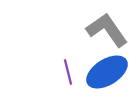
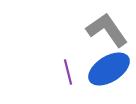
blue ellipse: moved 2 px right, 3 px up
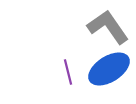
gray L-shape: moved 1 px right, 3 px up
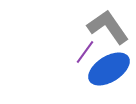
purple line: moved 17 px right, 20 px up; rotated 50 degrees clockwise
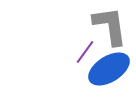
gray L-shape: moved 2 px right, 1 px up; rotated 27 degrees clockwise
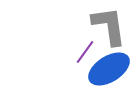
gray L-shape: moved 1 px left
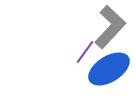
gray L-shape: moved 1 px right, 1 px down; rotated 51 degrees clockwise
